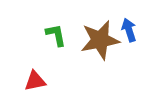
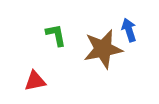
brown star: moved 3 px right, 9 px down
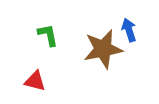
green L-shape: moved 8 px left
red triangle: rotated 25 degrees clockwise
